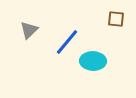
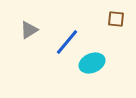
gray triangle: rotated 12 degrees clockwise
cyan ellipse: moved 1 px left, 2 px down; rotated 25 degrees counterclockwise
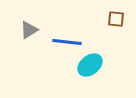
blue line: rotated 56 degrees clockwise
cyan ellipse: moved 2 px left, 2 px down; rotated 15 degrees counterclockwise
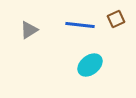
brown square: rotated 30 degrees counterclockwise
blue line: moved 13 px right, 17 px up
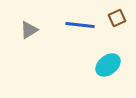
brown square: moved 1 px right, 1 px up
cyan ellipse: moved 18 px right
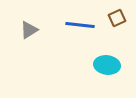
cyan ellipse: moved 1 px left; rotated 45 degrees clockwise
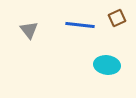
gray triangle: rotated 36 degrees counterclockwise
